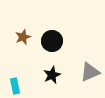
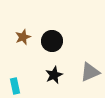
black star: moved 2 px right
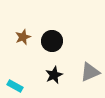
cyan rectangle: rotated 49 degrees counterclockwise
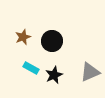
cyan rectangle: moved 16 px right, 18 px up
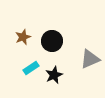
cyan rectangle: rotated 63 degrees counterclockwise
gray triangle: moved 13 px up
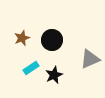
brown star: moved 1 px left, 1 px down
black circle: moved 1 px up
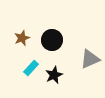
cyan rectangle: rotated 14 degrees counterclockwise
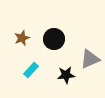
black circle: moved 2 px right, 1 px up
cyan rectangle: moved 2 px down
black star: moved 12 px right; rotated 18 degrees clockwise
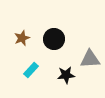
gray triangle: rotated 20 degrees clockwise
